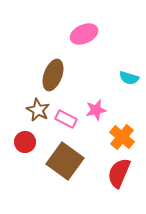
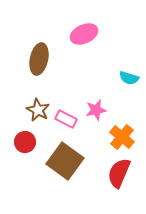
brown ellipse: moved 14 px left, 16 px up; rotated 8 degrees counterclockwise
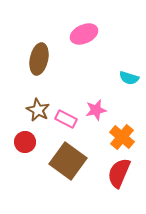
brown square: moved 3 px right
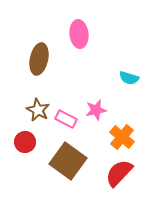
pink ellipse: moved 5 px left; rotated 72 degrees counterclockwise
red semicircle: rotated 20 degrees clockwise
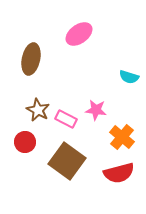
pink ellipse: rotated 60 degrees clockwise
brown ellipse: moved 8 px left
cyan semicircle: moved 1 px up
pink star: rotated 20 degrees clockwise
brown square: moved 1 px left
red semicircle: rotated 148 degrees counterclockwise
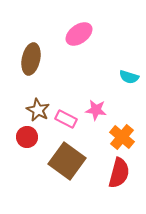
red circle: moved 2 px right, 5 px up
red semicircle: rotated 60 degrees counterclockwise
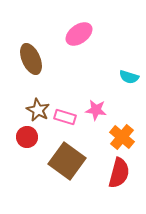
brown ellipse: rotated 36 degrees counterclockwise
pink rectangle: moved 1 px left, 2 px up; rotated 10 degrees counterclockwise
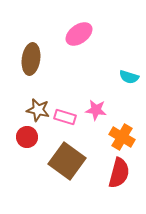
brown ellipse: rotated 32 degrees clockwise
brown star: rotated 15 degrees counterclockwise
orange cross: rotated 10 degrees counterclockwise
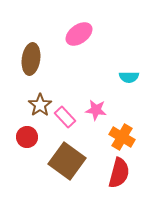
cyan semicircle: rotated 18 degrees counterclockwise
brown star: moved 2 px right, 5 px up; rotated 25 degrees clockwise
pink rectangle: rotated 30 degrees clockwise
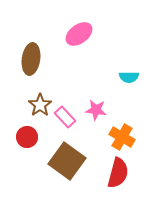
red semicircle: moved 1 px left
